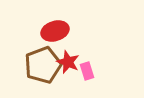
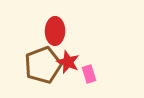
red ellipse: rotated 72 degrees counterclockwise
pink rectangle: moved 2 px right, 3 px down
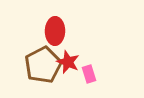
brown pentagon: rotated 6 degrees counterclockwise
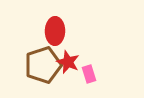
brown pentagon: rotated 9 degrees clockwise
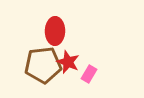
brown pentagon: rotated 12 degrees clockwise
pink rectangle: rotated 48 degrees clockwise
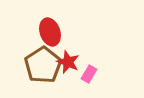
red ellipse: moved 5 px left, 1 px down; rotated 20 degrees counterclockwise
brown pentagon: rotated 27 degrees counterclockwise
